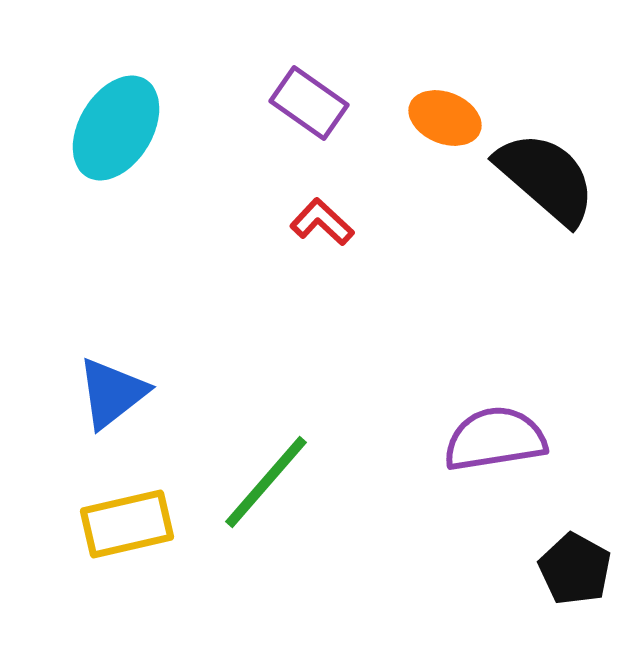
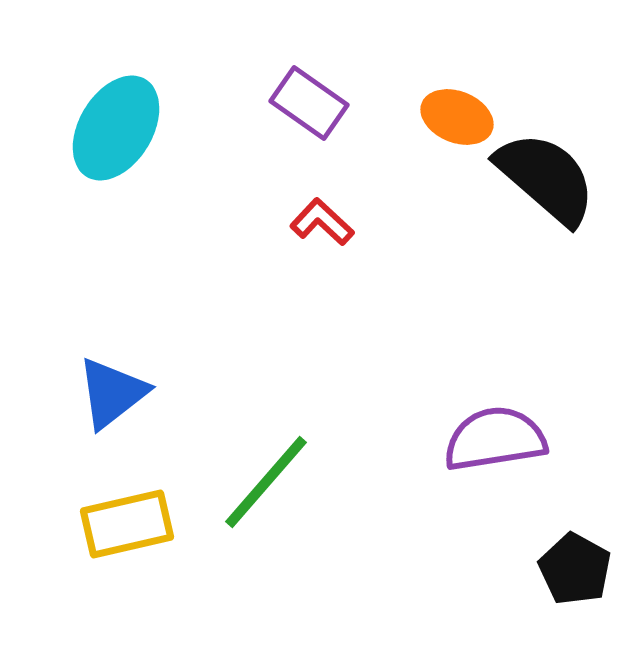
orange ellipse: moved 12 px right, 1 px up
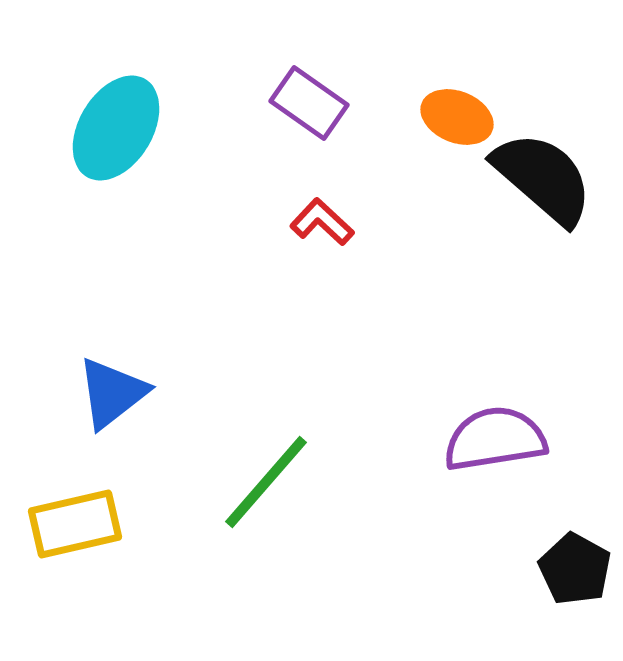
black semicircle: moved 3 px left
yellow rectangle: moved 52 px left
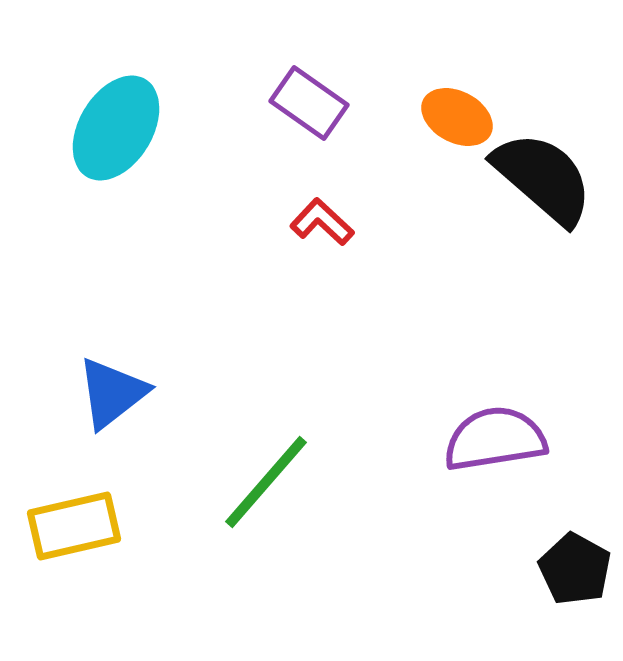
orange ellipse: rotated 6 degrees clockwise
yellow rectangle: moved 1 px left, 2 px down
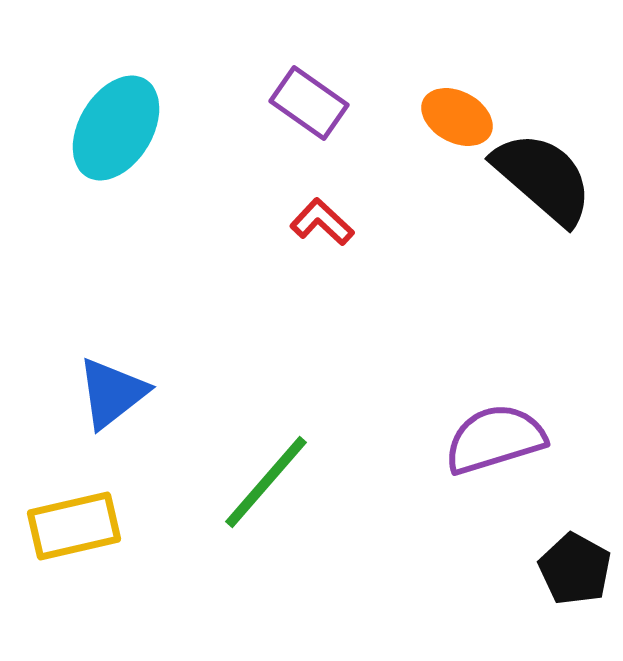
purple semicircle: rotated 8 degrees counterclockwise
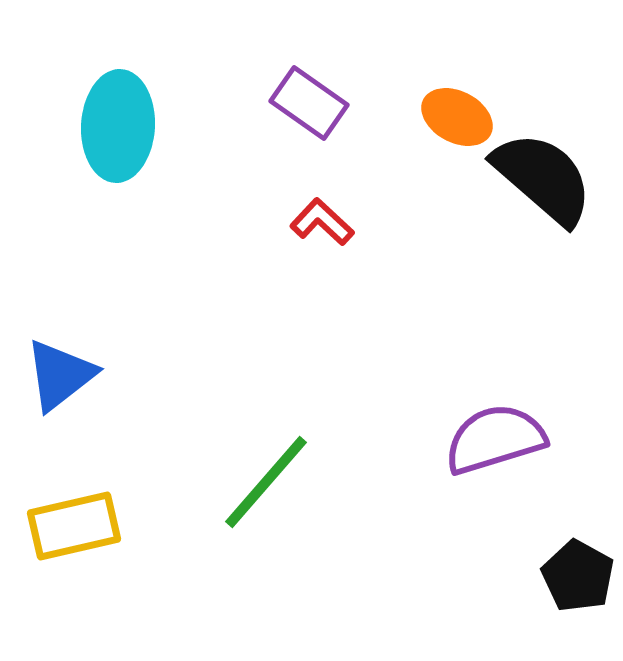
cyan ellipse: moved 2 px right, 2 px up; rotated 28 degrees counterclockwise
blue triangle: moved 52 px left, 18 px up
black pentagon: moved 3 px right, 7 px down
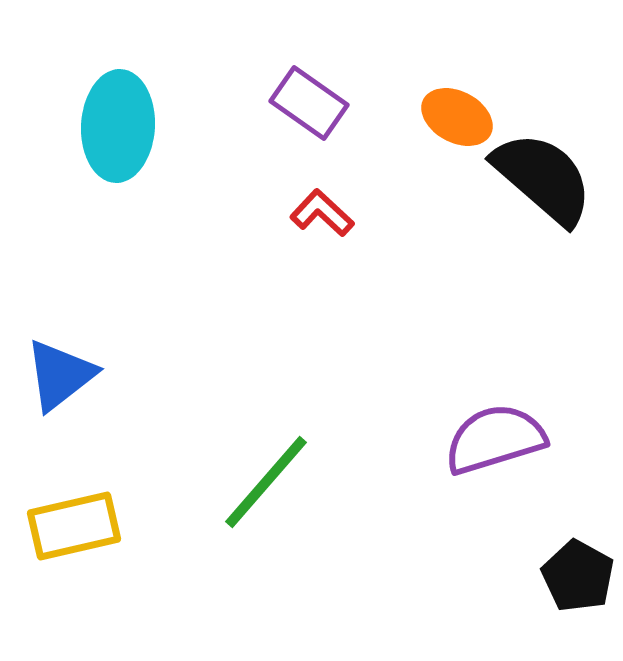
red L-shape: moved 9 px up
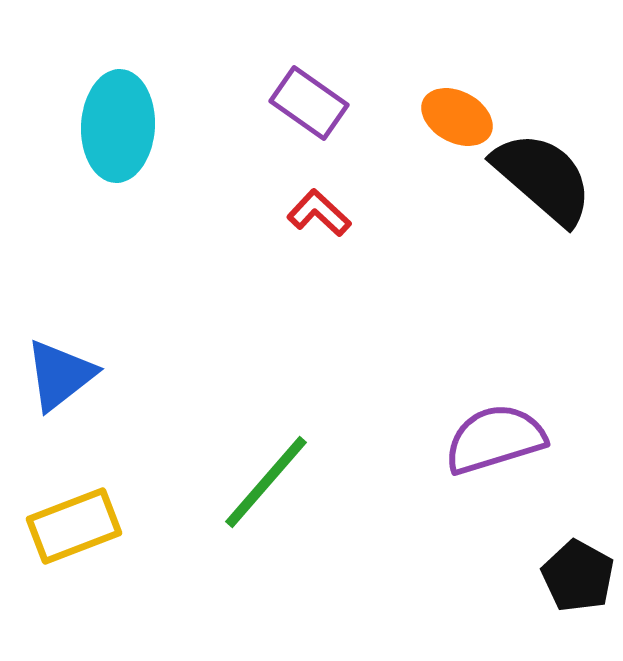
red L-shape: moved 3 px left
yellow rectangle: rotated 8 degrees counterclockwise
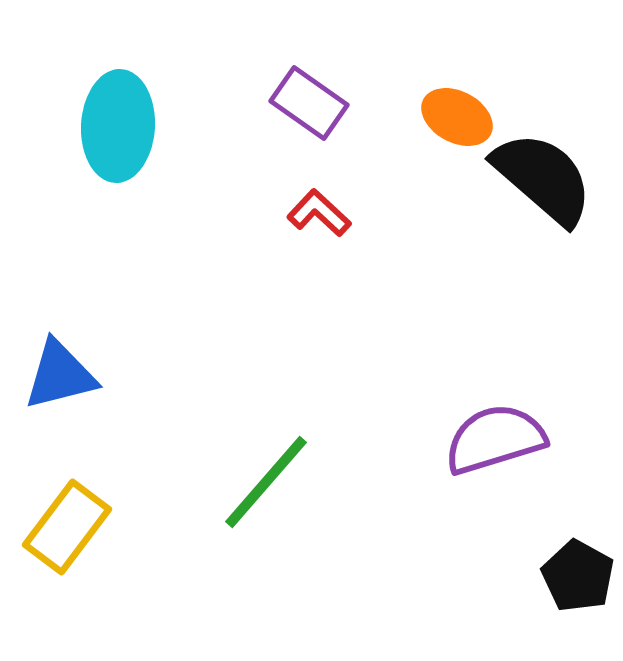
blue triangle: rotated 24 degrees clockwise
yellow rectangle: moved 7 px left, 1 px down; rotated 32 degrees counterclockwise
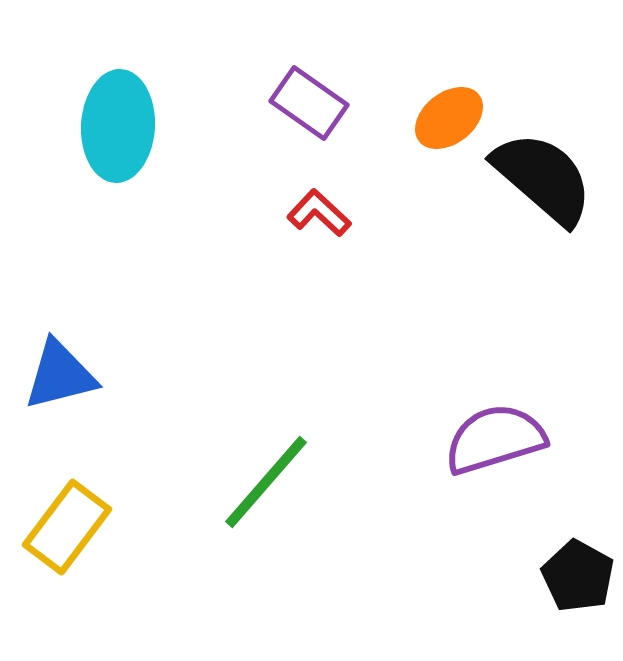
orange ellipse: moved 8 px left, 1 px down; rotated 66 degrees counterclockwise
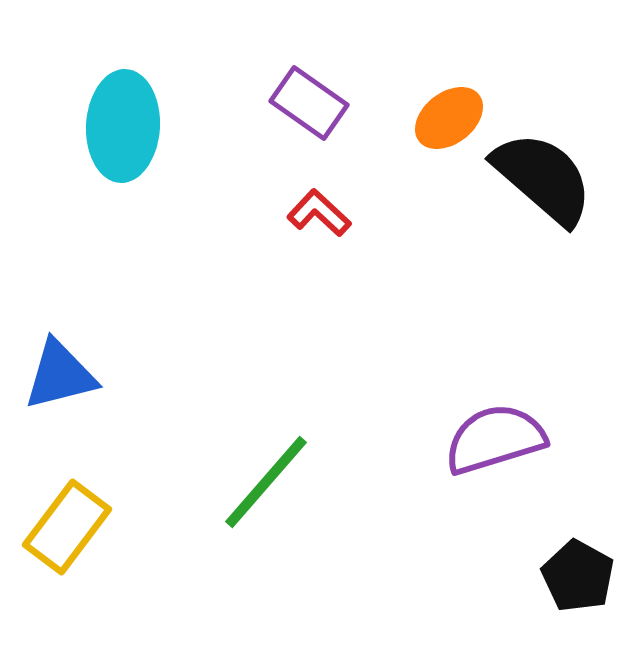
cyan ellipse: moved 5 px right
